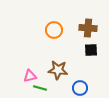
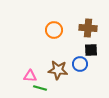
pink triangle: rotated 16 degrees clockwise
blue circle: moved 24 px up
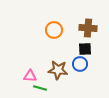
black square: moved 6 px left, 1 px up
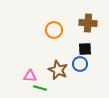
brown cross: moved 5 px up
brown star: rotated 18 degrees clockwise
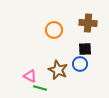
pink triangle: rotated 24 degrees clockwise
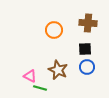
blue circle: moved 7 px right, 3 px down
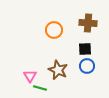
blue circle: moved 1 px up
pink triangle: rotated 32 degrees clockwise
